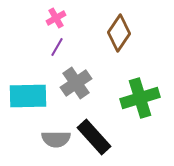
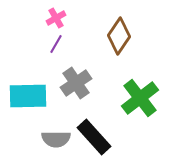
brown diamond: moved 3 px down
purple line: moved 1 px left, 3 px up
green cross: rotated 21 degrees counterclockwise
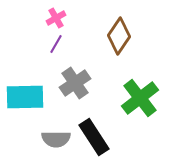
gray cross: moved 1 px left
cyan rectangle: moved 3 px left, 1 px down
black rectangle: rotated 9 degrees clockwise
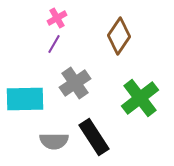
pink cross: moved 1 px right
purple line: moved 2 px left
cyan rectangle: moved 2 px down
gray semicircle: moved 2 px left, 2 px down
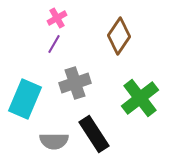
gray cross: rotated 16 degrees clockwise
cyan rectangle: rotated 66 degrees counterclockwise
black rectangle: moved 3 px up
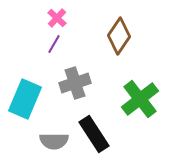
pink cross: rotated 18 degrees counterclockwise
green cross: moved 1 px down
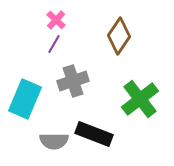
pink cross: moved 1 px left, 2 px down
gray cross: moved 2 px left, 2 px up
black rectangle: rotated 36 degrees counterclockwise
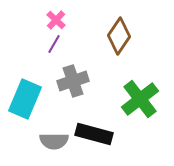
black rectangle: rotated 6 degrees counterclockwise
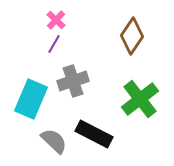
brown diamond: moved 13 px right
cyan rectangle: moved 6 px right
black rectangle: rotated 12 degrees clockwise
gray semicircle: rotated 136 degrees counterclockwise
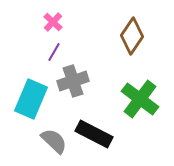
pink cross: moved 3 px left, 2 px down
purple line: moved 8 px down
green cross: rotated 15 degrees counterclockwise
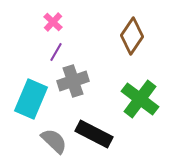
purple line: moved 2 px right
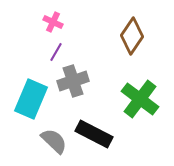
pink cross: rotated 18 degrees counterclockwise
